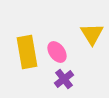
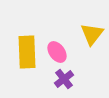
yellow triangle: rotated 10 degrees clockwise
yellow rectangle: rotated 8 degrees clockwise
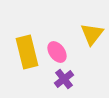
yellow rectangle: rotated 12 degrees counterclockwise
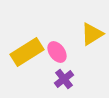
yellow triangle: rotated 20 degrees clockwise
yellow rectangle: rotated 72 degrees clockwise
